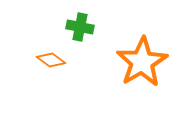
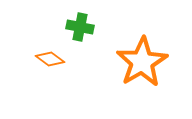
orange diamond: moved 1 px left, 1 px up
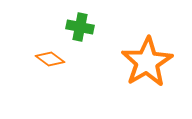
orange star: moved 5 px right
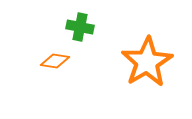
orange diamond: moved 5 px right, 2 px down; rotated 28 degrees counterclockwise
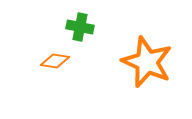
orange star: rotated 18 degrees counterclockwise
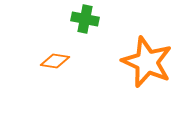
green cross: moved 5 px right, 8 px up
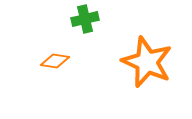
green cross: rotated 24 degrees counterclockwise
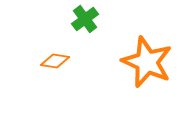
green cross: rotated 24 degrees counterclockwise
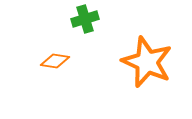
green cross: rotated 20 degrees clockwise
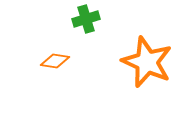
green cross: moved 1 px right
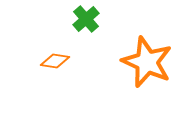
green cross: rotated 24 degrees counterclockwise
